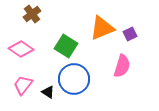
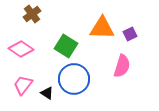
orange triangle: rotated 24 degrees clockwise
black triangle: moved 1 px left, 1 px down
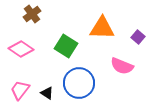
purple square: moved 8 px right, 3 px down; rotated 24 degrees counterclockwise
pink semicircle: rotated 95 degrees clockwise
blue circle: moved 5 px right, 4 px down
pink trapezoid: moved 3 px left, 5 px down
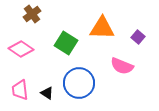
green square: moved 3 px up
pink trapezoid: rotated 45 degrees counterclockwise
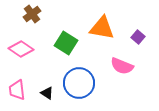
orange triangle: rotated 8 degrees clockwise
pink trapezoid: moved 3 px left
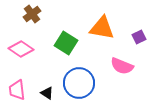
purple square: moved 1 px right; rotated 24 degrees clockwise
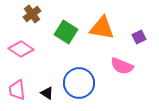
green square: moved 11 px up
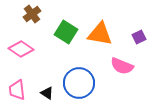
orange triangle: moved 2 px left, 6 px down
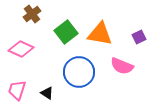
green square: rotated 20 degrees clockwise
pink diamond: rotated 10 degrees counterclockwise
blue circle: moved 11 px up
pink trapezoid: rotated 25 degrees clockwise
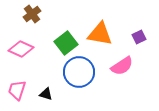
green square: moved 11 px down
pink semicircle: rotated 55 degrees counterclockwise
black triangle: moved 1 px left, 1 px down; rotated 16 degrees counterclockwise
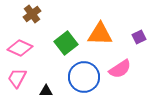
orange triangle: rotated 8 degrees counterclockwise
pink diamond: moved 1 px left, 1 px up
pink semicircle: moved 2 px left, 3 px down
blue circle: moved 5 px right, 5 px down
pink trapezoid: moved 12 px up; rotated 10 degrees clockwise
black triangle: moved 3 px up; rotated 16 degrees counterclockwise
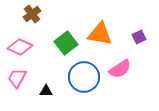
orange triangle: rotated 8 degrees clockwise
pink diamond: moved 1 px up
